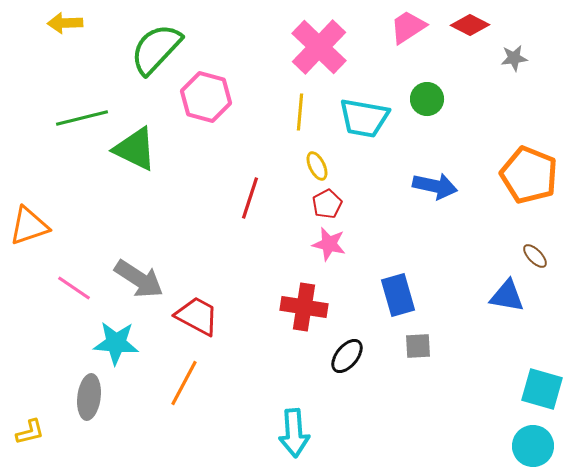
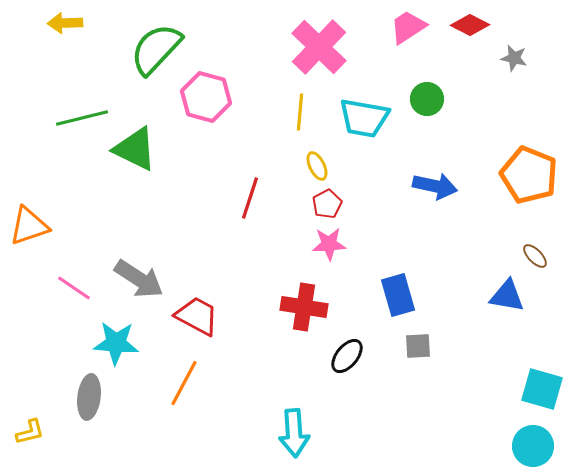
gray star: rotated 20 degrees clockwise
pink star: rotated 16 degrees counterclockwise
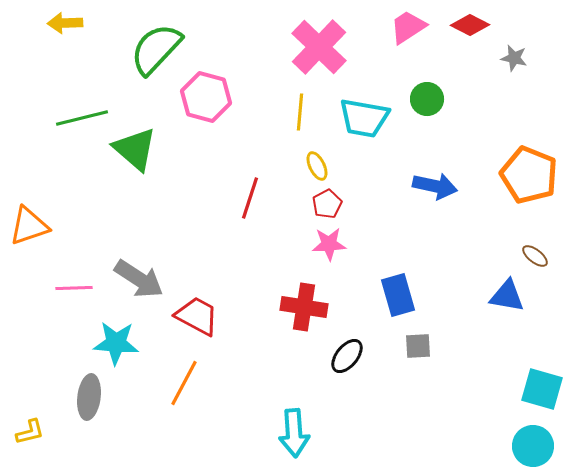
green triangle: rotated 15 degrees clockwise
brown ellipse: rotated 8 degrees counterclockwise
pink line: rotated 36 degrees counterclockwise
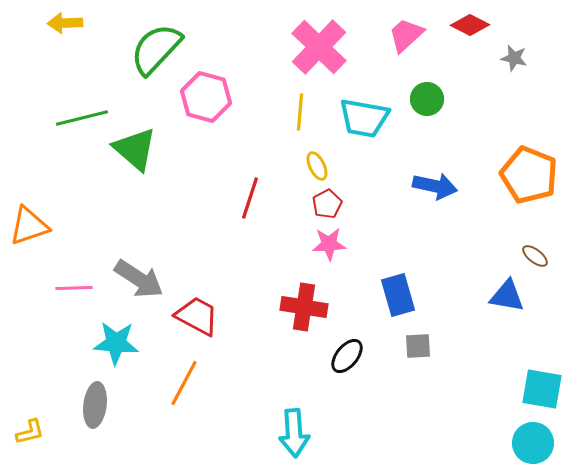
pink trapezoid: moved 2 px left, 8 px down; rotated 9 degrees counterclockwise
cyan square: rotated 6 degrees counterclockwise
gray ellipse: moved 6 px right, 8 px down
cyan circle: moved 3 px up
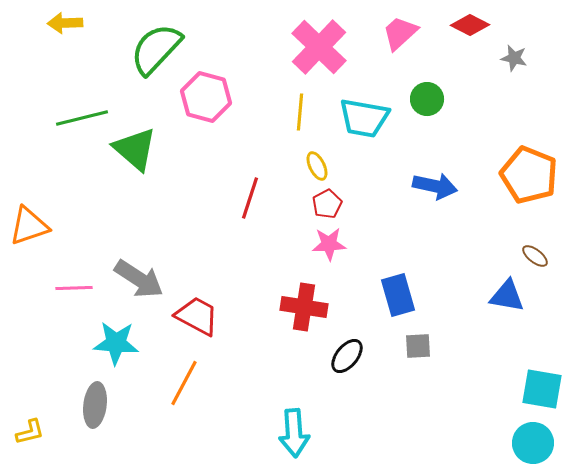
pink trapezoid: moved 6 px left, 2 px up
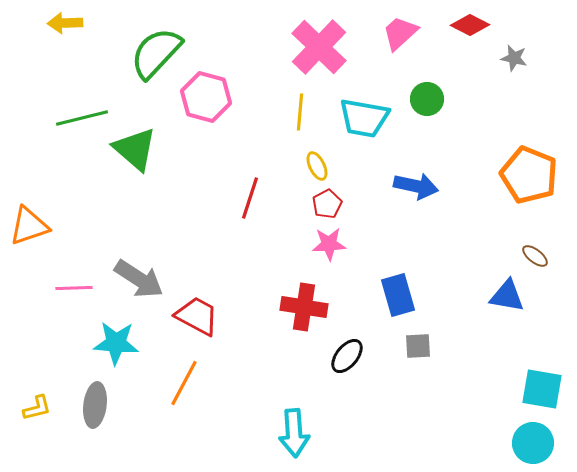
green semicircle: moved 4 px down
blue arrow: moved 19 px left
yellow L-shape: moved 7 px right, 24 px up
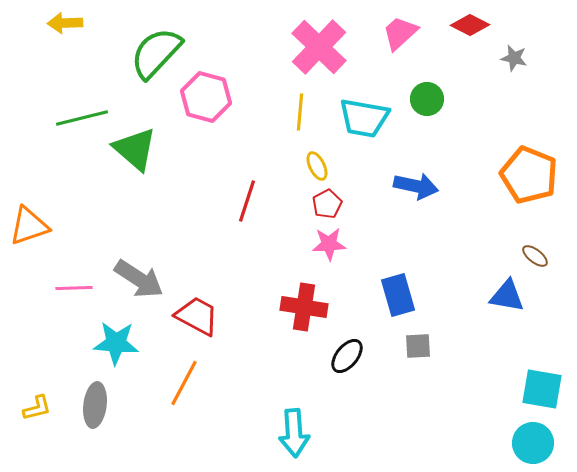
red line: moved 3 px left, 3 px down
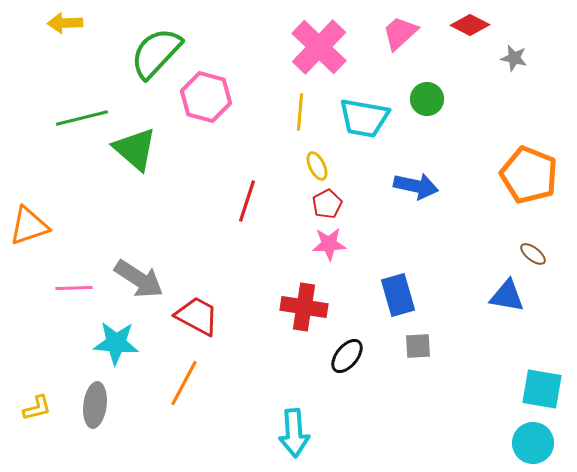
brown ellipse: moved 2 px left, 2 px up
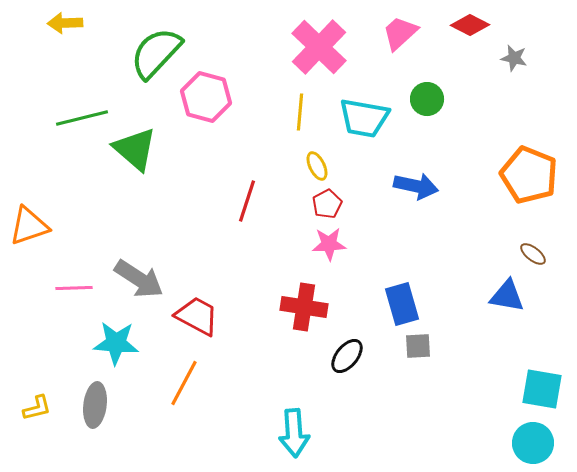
blue rectangle: moved 4 px right, 9 px down
